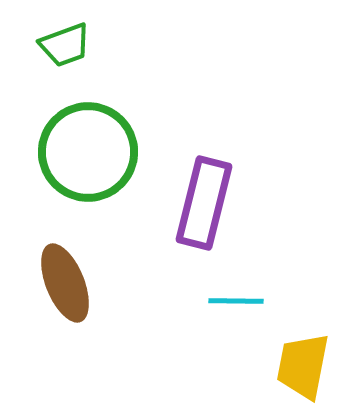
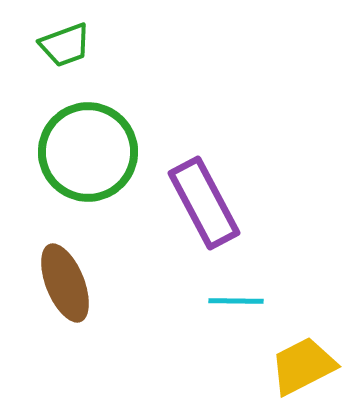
purple rectangle: rotated 42 degrees counterclockwise
yellow trapezoid: rotated 52 degrees clockwise
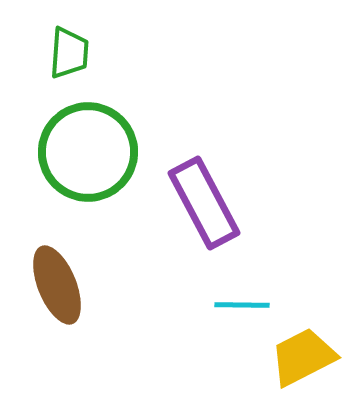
green trapezoid: moved 4 px right, 8 px down; rotated 66 degrees counterclockwise
brown ellipse: moved 8 px left, 2 px down
cyan line: moved 6 px right, 4 px down
yellow trapezoid: moved 9 px up
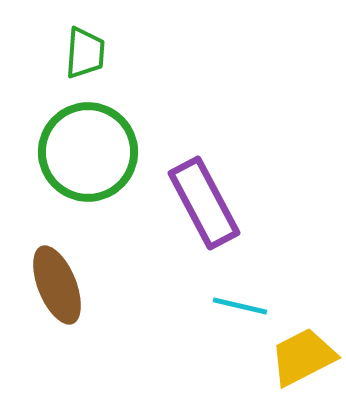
green trapezoid: moved 16 px right
cyan line: moved 2 px left, 1 px down; rotated 12 degrees clockwise
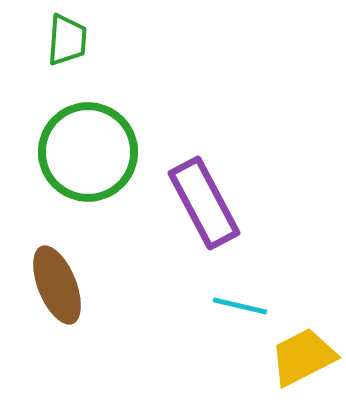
green trapezoid: moved 18 px left, 13 px up
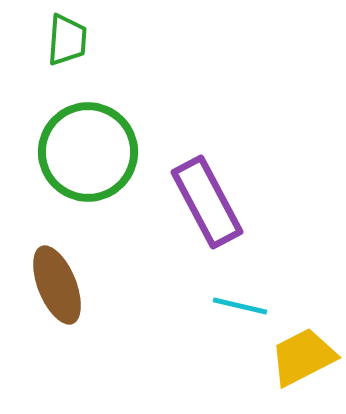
purple rectangle: moved 3 px right, 1 px up
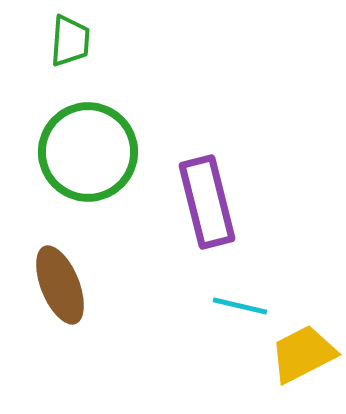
green trapezoid: moved 3 px right, 1 px down
purple rectangle: rotated 14 degrees clockwise
brown ellipse: moved 3 px right
yellow trapezoid: moved 3 px up
